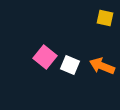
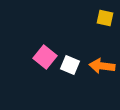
orange arrow: rotated 15 degrees counterclockwise
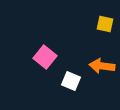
yellow square: moved 6 px down
white square: moved 1 px right, 16 px down
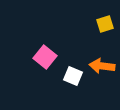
yellow square: rotated 30 degrees counterclockwise
white square: moved 2 px right, 5 px up
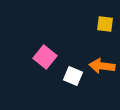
yellow square: rotated 24 degrees clockwise
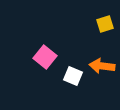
yellow square: rotated 24 degrees counterclockwise
